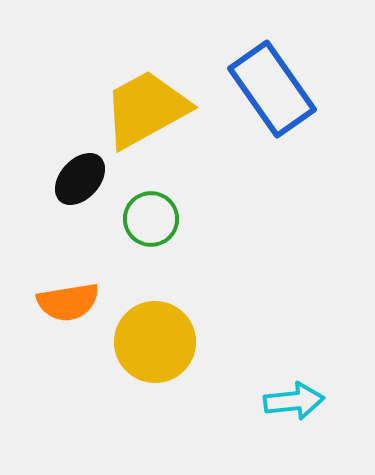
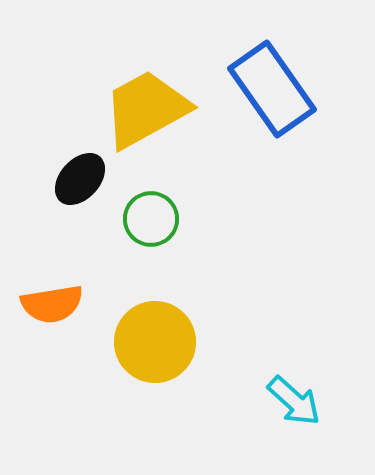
orange semicircle: moved 16 px left, 2 px down
cyan arrow: rotated 48 degrees clockwise
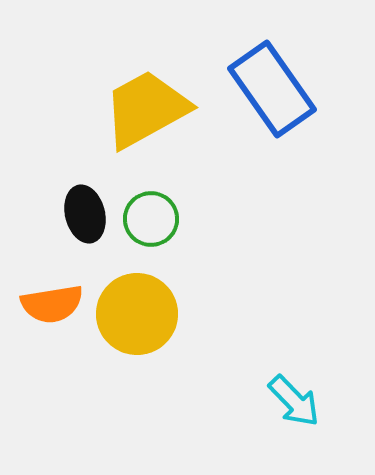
black ellipse: moved 5 px right, 35 px down; rotated 56 degrees counterclockwise
yellow circle: moved 18 px left, 28 px up
cyan arrow: rotated 4 degrees clockwise
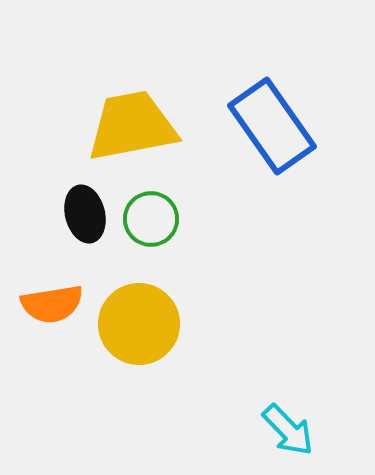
blue rectangle: moved 37 px down
yellow trapezoid: moved 14 px left, 17 px down; rotated 18 degrees clockwise
yellow circle: moved 2 px right, 10 px down
cyan arrow: moved 6 px left, 29 px down
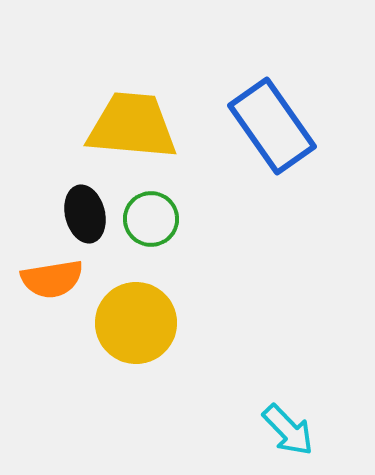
yellow trapezoid: rotated 16 degrees clockwise
orange semicircle: moved 25 px up
yellow circle: moved 3 px left, 1 px up
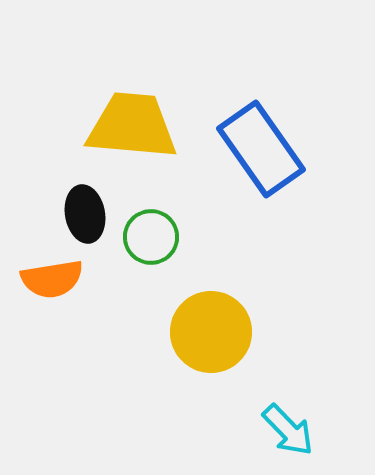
blue rectangle: moved 11 px left, 23 px down
black ellipse: rotated 4 degrees clockwise
green circle: moved 18 px down
yellow circle: moved 75 px right, 9 px down
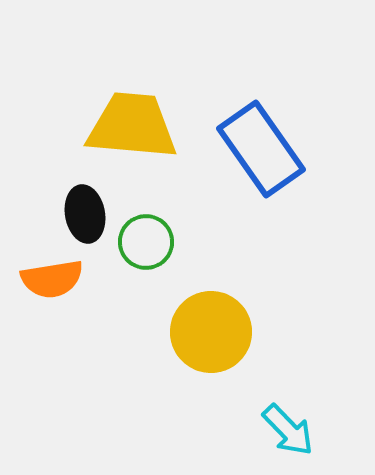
green circle: moved 5 px left, 5 px down
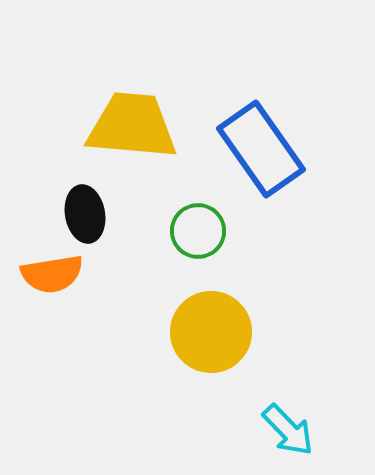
green circle: moved 52 px right, 11 px up
orange semicircle: moved 5 px up
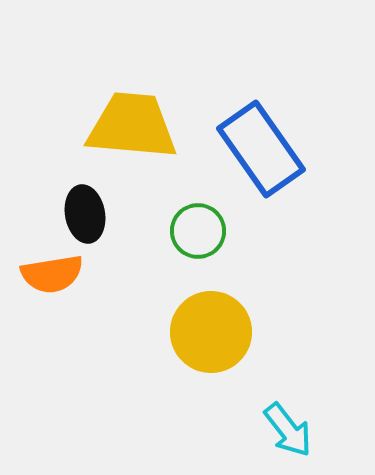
cyan arrow: rotated 6 degrees clockwise
